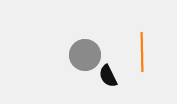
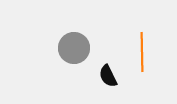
gray circle: moved 11 px left, 7 px up
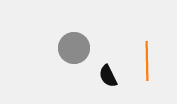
orange line: moved 5 px right, 9 px down
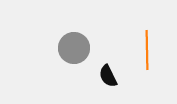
orange line: moved 11 px up
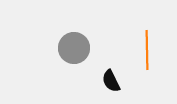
black semicircle: moved 3 px right, 5 px down
